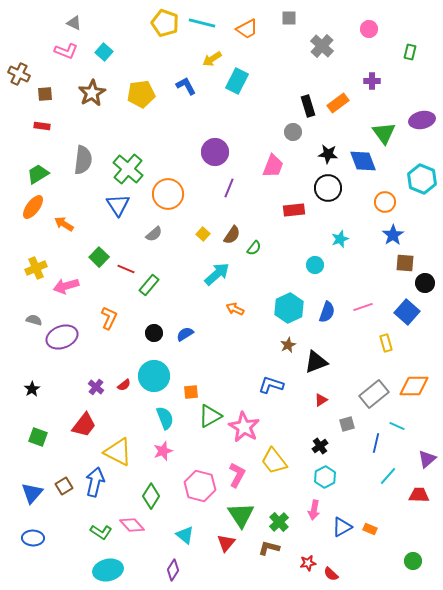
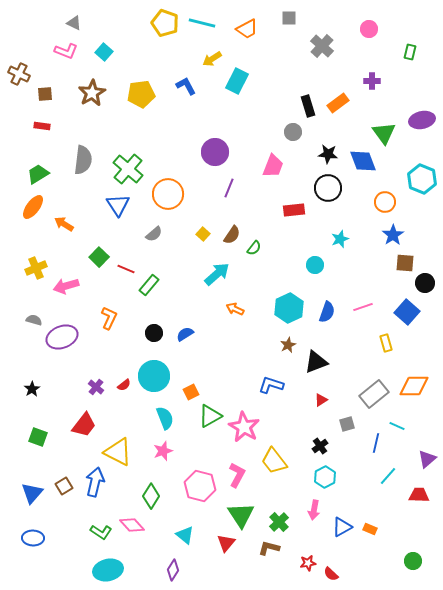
orange square at (191, 392): rotated 21 degrees counterclockwise
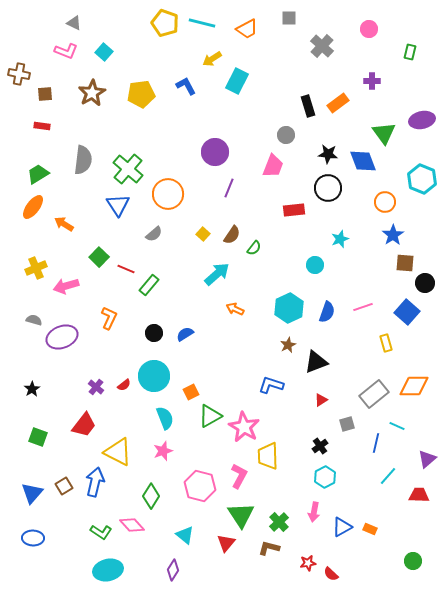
brown cross at (19, 74): rotated 15 degrees counterclockwise
gray circle at (293, 132): moved 7 px left, 3 px down
yellow trapezoid at (274, 461): moved 6 px left, 5 px up; rotated 36 degrees clockwise
pink L-shape at (237, 475): moved 2 px right, 1 px down
pink arrow at (314, 510): moved 2 px down
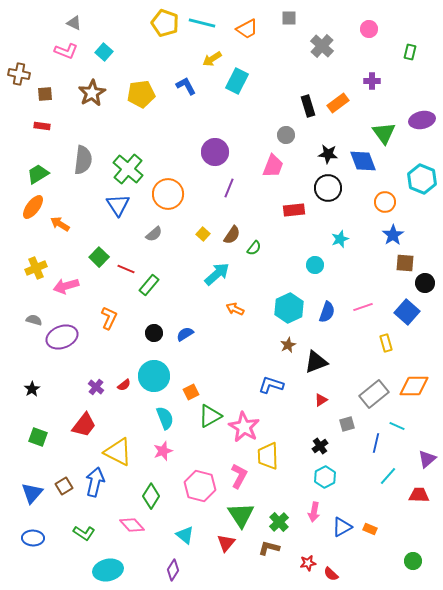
orange arrow at (64, 224): moved 4 px left
green L-shape at (101, 532): moved 17 px left, 1 px down
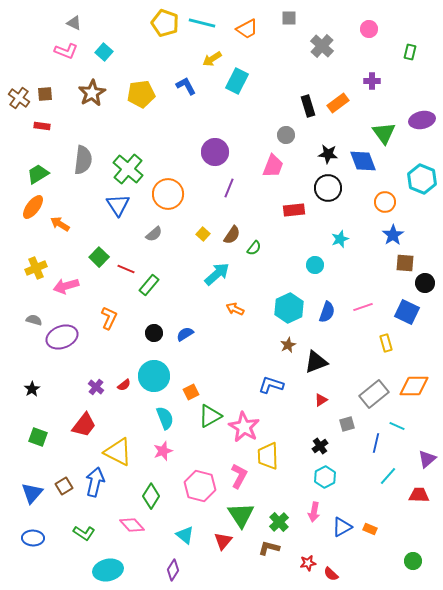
brown cross at (19, 74): moved 24 px down; rotated 25 degrees clockwise
blue square at (407, 312): rotated 15 degrees counterclockwise
red triangle at (226, 543): moved 3 px left, 2 px up
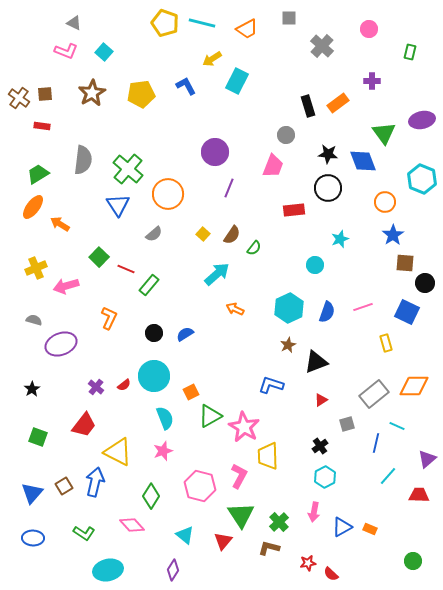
purple ellipse at (62, 337): moved 1 px left, 7 px down
